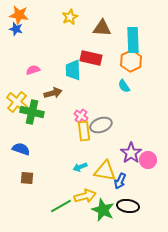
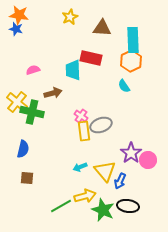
blue semicircle: moved 2 px right; rotated 84 degrees clockwise
yellow triangle: rotated 40 degrees clockwise
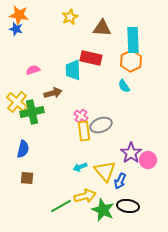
green cross: rotated 25 degrees counterclockwise
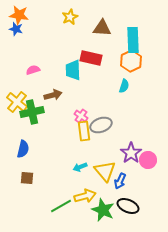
cyan semicircle: rotated 128 degrees counterclockwise
brown arrow: moved 2 px down
black ellipse: rotated 15 degrees clockwise
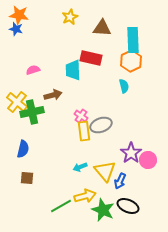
cyan semicircle: rotated 32 degrees counterclockwise
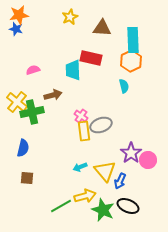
orange star: rotated 18 degrees counterclockwise
blue semicircle: moved 1 px up
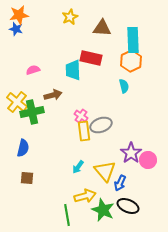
cyan arrow: moved 2 px left; rotated 32 degrees counterclockwise
blue arrow: moved 2 px down
green line: moved 6 px right, 9 px down; rotated 70 degrees counterclockwise
